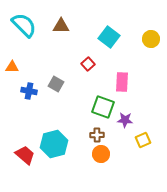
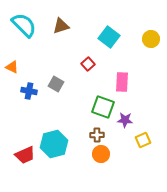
brown triangle: rotated 18 degrees counterclockwise
orange triangle: rotated 24 degrees clockwise
red trapezoid: rotated 115 degrees clockwise
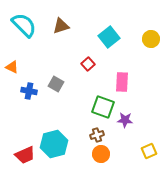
cyan square: rotated 15 degrees clockwise
brown cross: rotated 16 degrees counterclockwise
yellow square: moved 6 px right, 11 px down
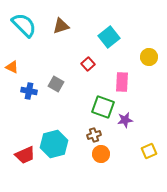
yellow circle: moved 2 px left, 18 px down
purple star: rotated 14 degrees counterclockwise
brown cross: moved 3 px left
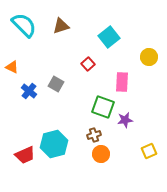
blue cross: rotated 28 degrees clockwise
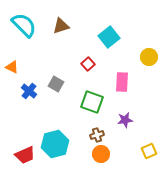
green square: moved 11 px left, 5 px up
brown cross: moved 3 px right
cyan hexagon: moved 1 px right
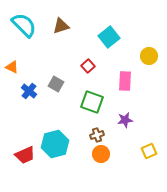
yellow circle: moved 1 px up
red square: moved 2 px down
pink rectangle: moved 3 px right, 1 px up
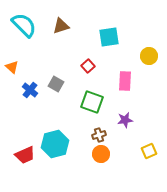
cyan square: rotated 30 degrees clockwise
orange triangle: rotated 16 degrees clockwise
blue cross: moved 1 px right, 1 px up
brown cross: moved 2 px right
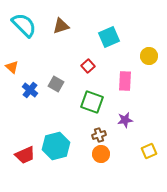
cyan square: rotated 15 degrees counterclockwise
cyan hexagon: moved 1 px right, 2 px down
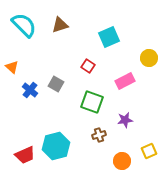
brown triangle: moved 1 px left, 1 px up
yellow circle: moved 2 px down
red square: rotated 16 degrees counterclockwise
pink rectangle: rotated 60 degrees clockwise
orange circle: moved 21 px right, 7 px down
